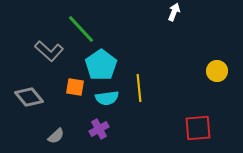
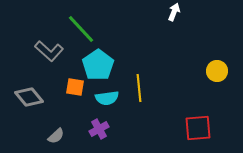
cyan pentagon: moved 3 px left
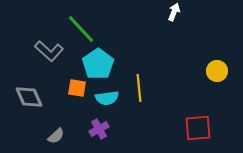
cyan pentagon: moved 1 px up
orange square: moved 2 px right, 1 px down
gray diamond: rotated 16 degrees clockwise
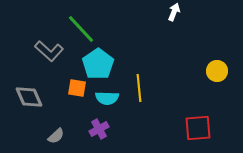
cyan semicircle: rotated 10 degrees clockwise
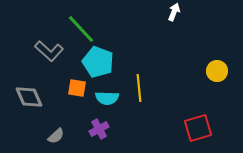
cyan pentagon: moved 2 px up; rotated 16 degrees counterclockwise
red square: rotated 12 degrees counterclockwise
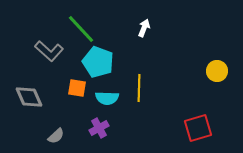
white arrow: moved 30 px left, 16 px down
yellow line: rotated 8 degrees clockwise
purple cross: moved 1 px up
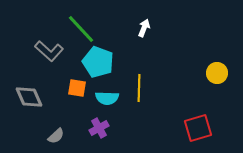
yellow circle: moved 2 px down
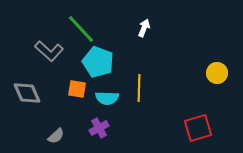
orange square: moved 1 px down
gray diamond: moved 2 px left, 4 px up
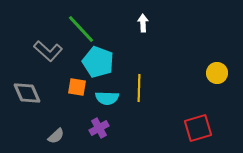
white arrow: moved 1 px left, 5 px up; rotated 24 degrees counterclockwise
gray L-shape: moved 1 px left
orange square: moved 2 px up
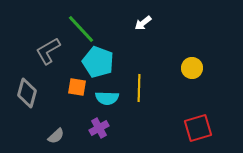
white arrow: rotated 126 degrees counterclockwise
gray L-shape: rotated 108 degrees clockwise
yellow circle: moved 25 px left, 5 px up
gray diamond: rotated 40 degrees clockwise
